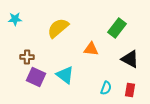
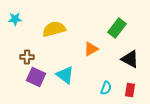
yellow semicircle: moved 4 px left, 1 px down; rotated 25 degrees clockwise
orange triangle: rotated 35 degrees counterclockwise
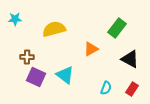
red rectangle: moved 2 px right, 1 px up; rotated 24 degrees clockwise
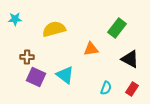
orange triangle: rotated 21 degrees clockwise
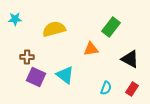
green rectangle: moved 6 px left, 1 px up
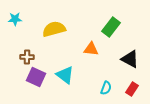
orange triangle: rotated 14 degrees clockwise
